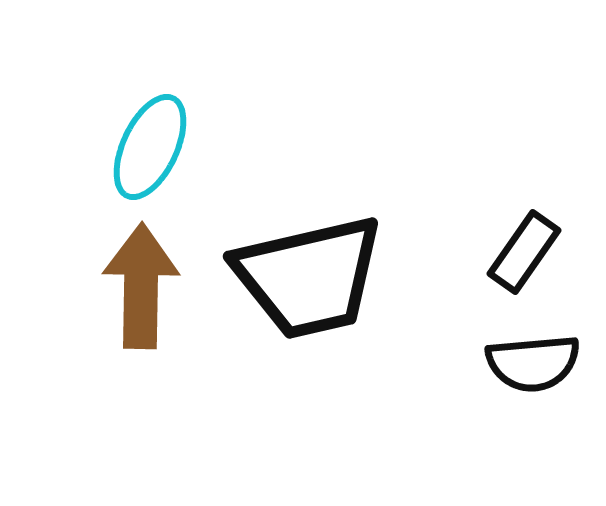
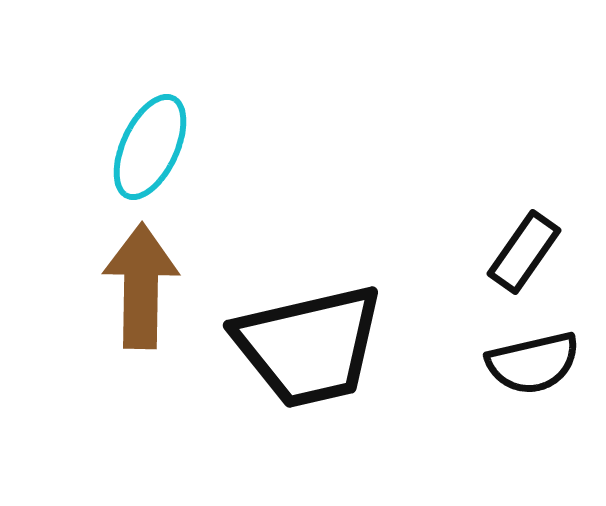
black trapezoid: moved 69 px down
black semicircle: rotated 8 degrees counterclockwise
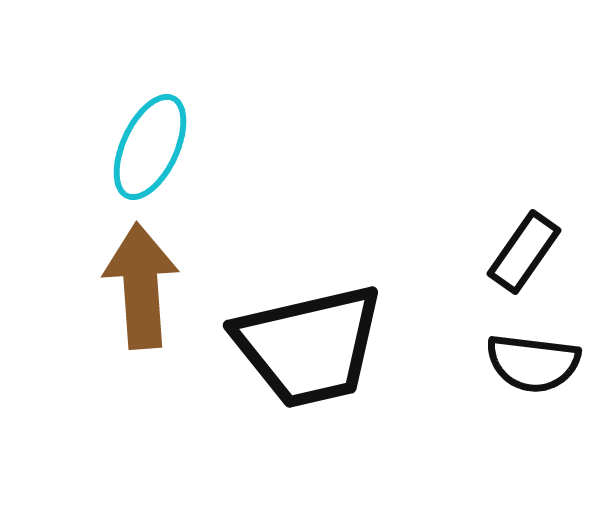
brown arrow: rotated 5 degrees counterclockwise
black semicircle: rotated 20 degrees clockwise
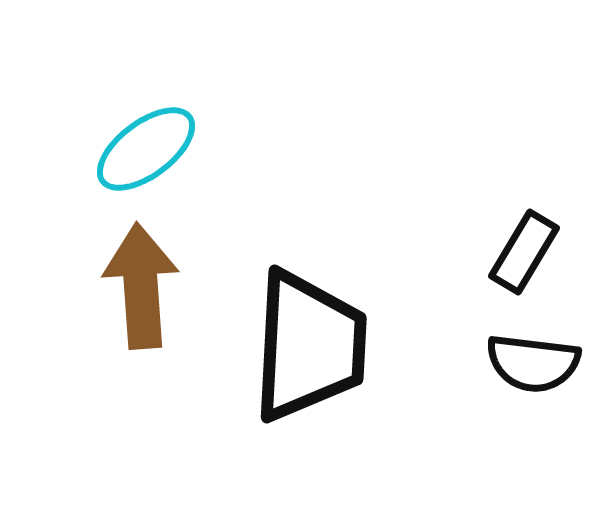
cyan ellipse: moved 4 px left, 2 px down; rotated 28 degrees clockwise
black rectangle: rotated 4 degrees counterclockwise
black trapezoid: rotated 74 degrees counterclockwise
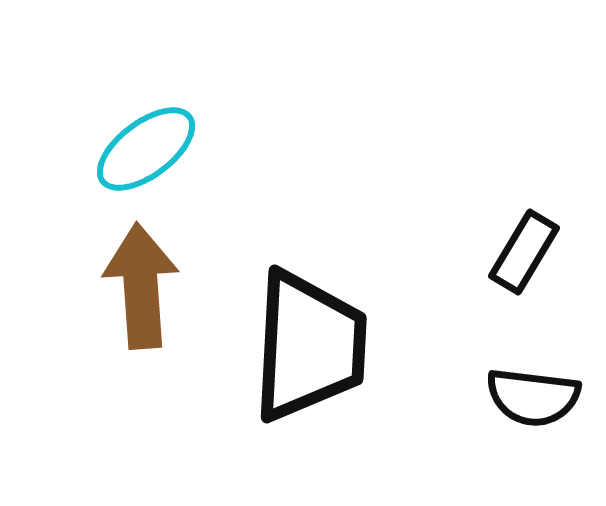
black semicircle: moved 34 px down
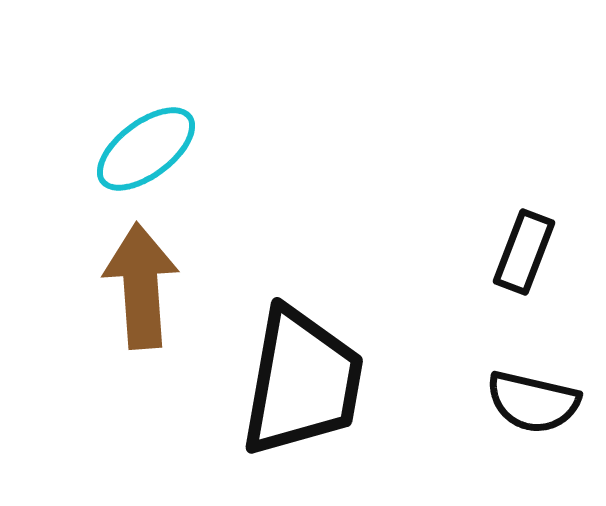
black rectangle: rotated 10 degrees counterclockwise
black trapezoid: moved 7 px left, 36 px down; rotated 7 degrees clockwise
black semicircle: moved 5 px down; rotated 6 degrees clockwise
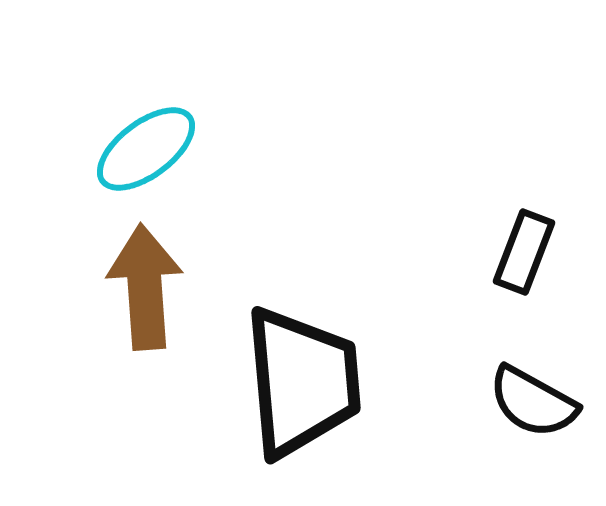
brown arrow: moved 4 px right, 1 px down
black trapezoid: rotated 15 degrees counterclockwise
black semicircle: rotated 16 degrees clockwise
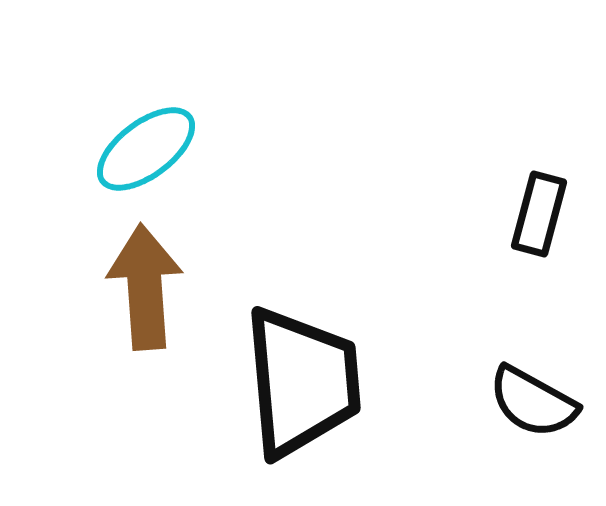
black rectangle: moved 15 px right, 38 px up; rotated 6 degrees counterclockwise
